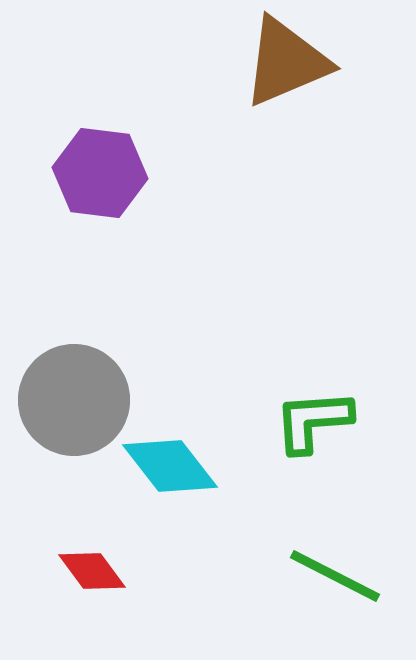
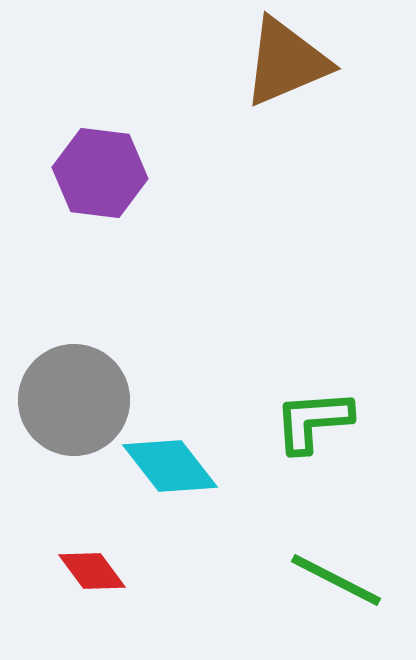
green line: moved 1 px right, 4 px down
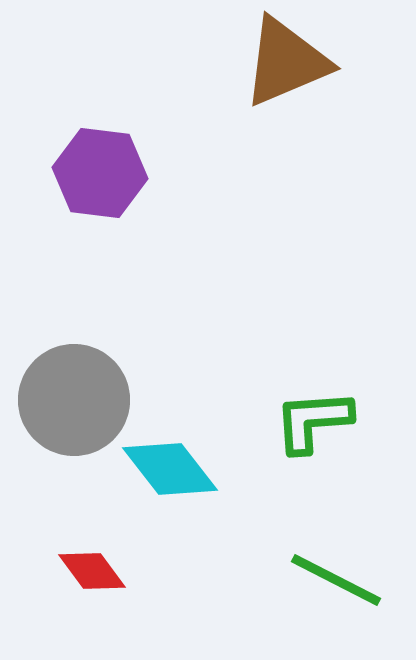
cyan diamond: moved 3 px down
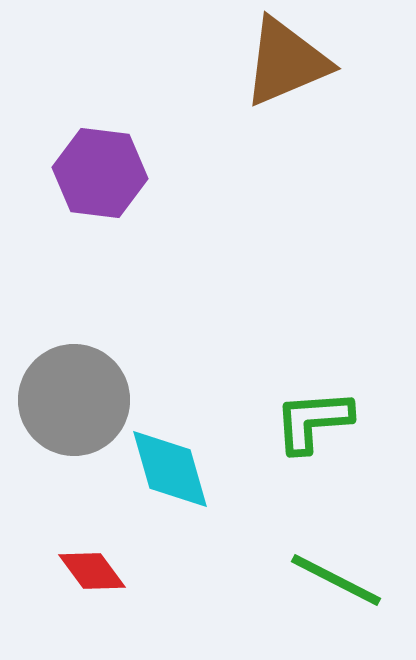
cyan diamond: rotated 22 degrees clockwise
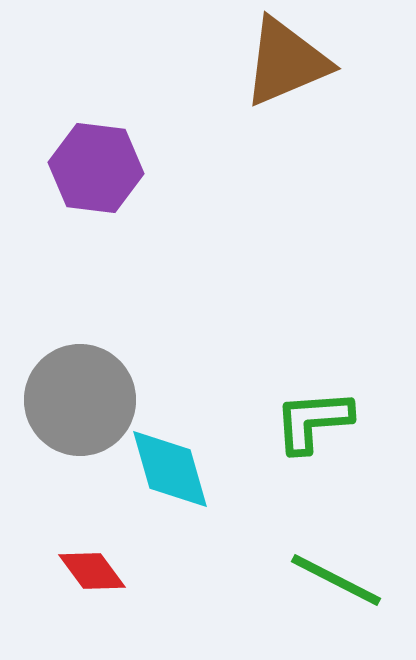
purple hexagon: moved 4 px left, 5 px up
gray circle: moved 6 px right
